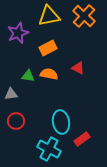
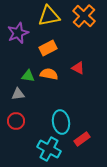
gray triangle: moved 7 px right
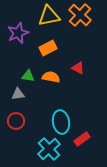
orange cross: moved 4 px left, 1 px up
orange semicircle: moved 2 px right, 3 px down
cyan cross: rotated 20 degrees clockwise
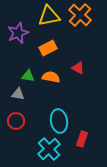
gray triangle: rotated 16 degrees clockwise
cyan ellipse: moved 2 px left, 1 px up
red rectangle: rotated 35 degrees counterclockwise
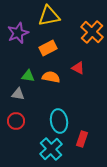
orange cross: moved 12 px right, 17 px down
cyan cross: moved 2 px right
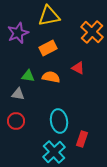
cyan cross: moved 3 px right, 3 px down
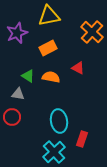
purple star: moved 1 px left
green triangle: rotated 24 degrees clockwise
red circle: moved 4 px left, 4 px up
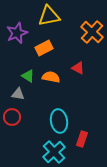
orange rectangle: moved 4 px left
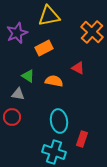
orange semicircle: moved 3 px right, 4 px down
cyan cross: rotated 30 degrees counterclockwise
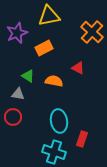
red circle: moved 1 px right
